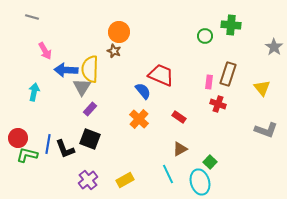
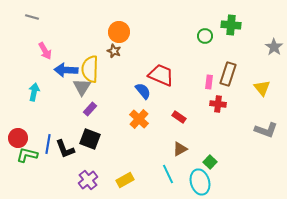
red cross: rotated 14 degrees counterclockwise
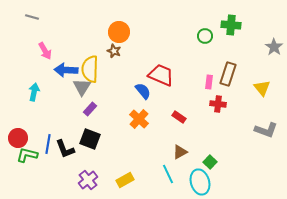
brown triangle: moved 3 px down
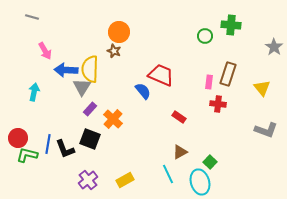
orange cross: moved 26 px left
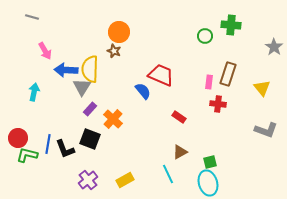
green square: rotated 32 degrees clockwise
cyan ellipse: moved 8 px right, 1 px down
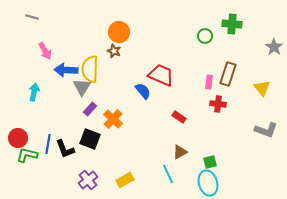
green cross: moved 1 px right, 1 px up
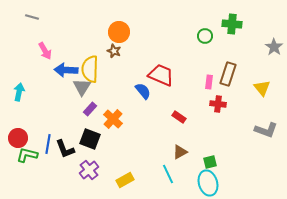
cyan arrow: moved 15 px left
purple cross: moved 1 px right, 10 px up
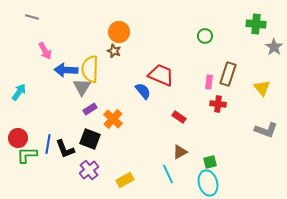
green cross: moved 24 px right
cyan arrow: rotated 24 degrees clockwise
purple rectangle: rotated 16 degrees clockwise
green L-shape: rotated 15 degrees counterclockwise
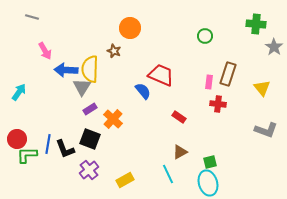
orange circle: moved 11 px right, 4 px up
red circle: moved 1 px left, 1 px down
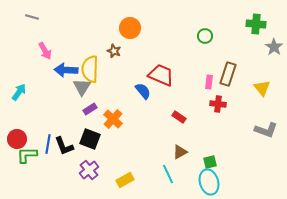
black L-shape: moved 1 px left, 3 px up
cyan ellipse: moved 1 px right, 1 px up
